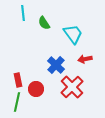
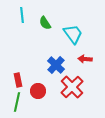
cyan line: moved 1 px left, 2 px down
green semicircle: moved 1 px right
red arrow: rotated 16 degrees clockwise
red circle: moved 2 px right, 2 px down
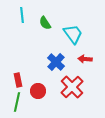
blue cross: moved 3 px up
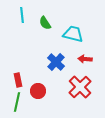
cyan trapezoid: rotated 40 degrees counterclockwise
red cross: moved 8 px right
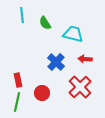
red circle: moved 4 px right, 2 px down
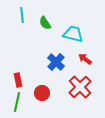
red arrow: rotated 32 degrees clockwise
